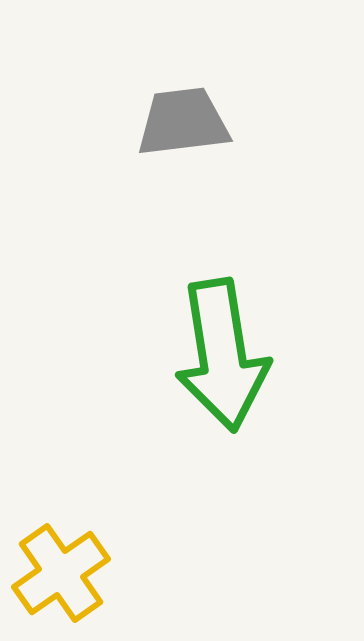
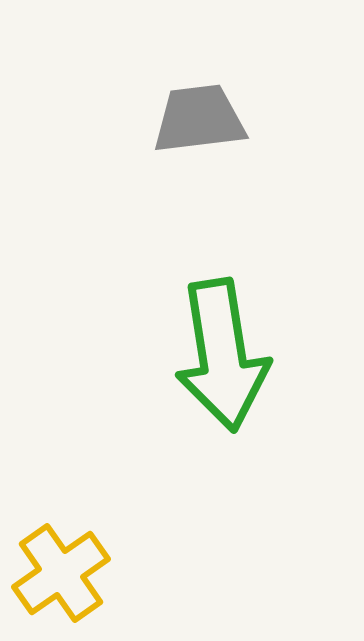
gray trapezoid: moved 16 px right, 3 px up
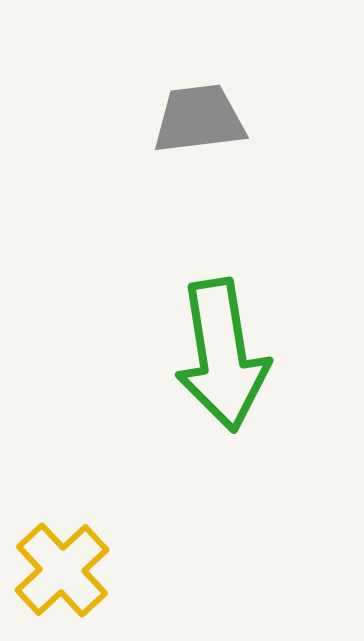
yellow cross: moved 1 px right, 3 px up; rotated 8 degrees counterclockwise
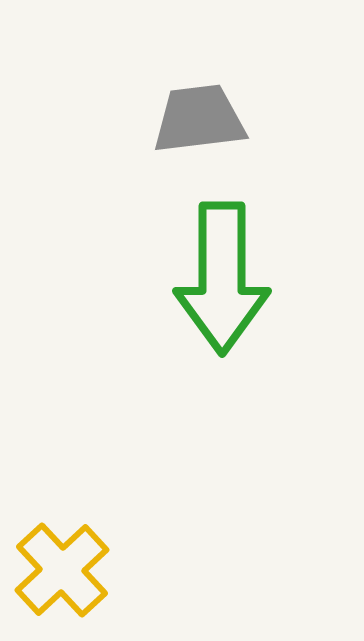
green arrow: moved 77 px up; rotated 9 degrees clockwise
